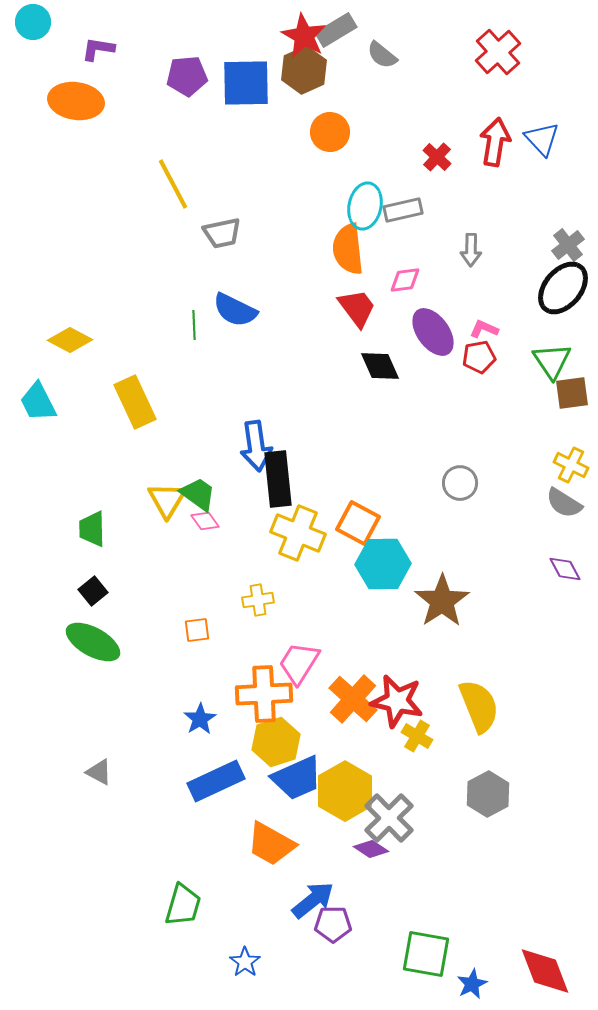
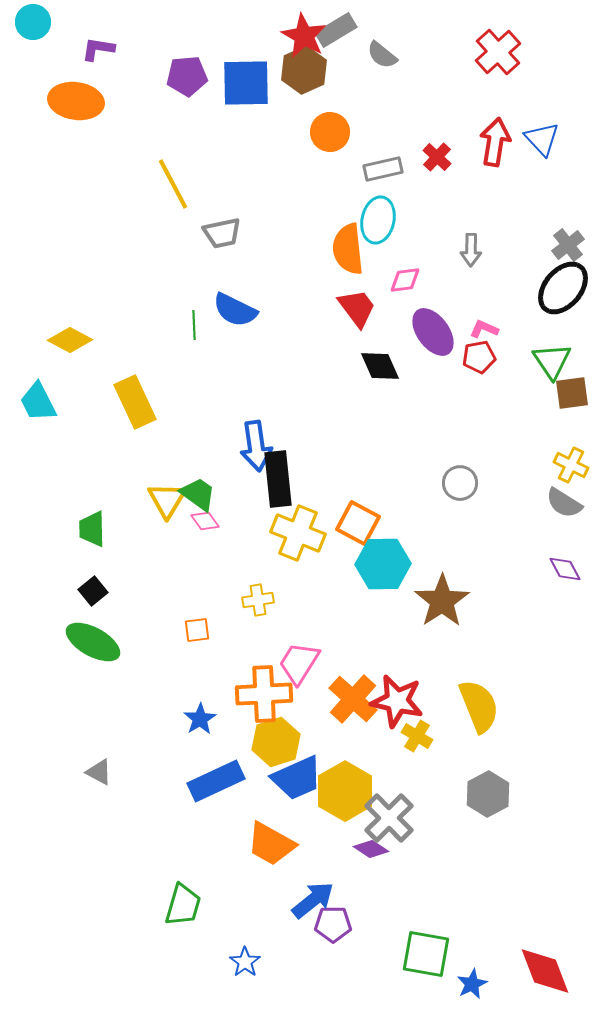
cyan ellipse at (365, 206): moved 13 px right, 14 px down
gray rectangle at (403, 210): moved 20 px left, 41 px up
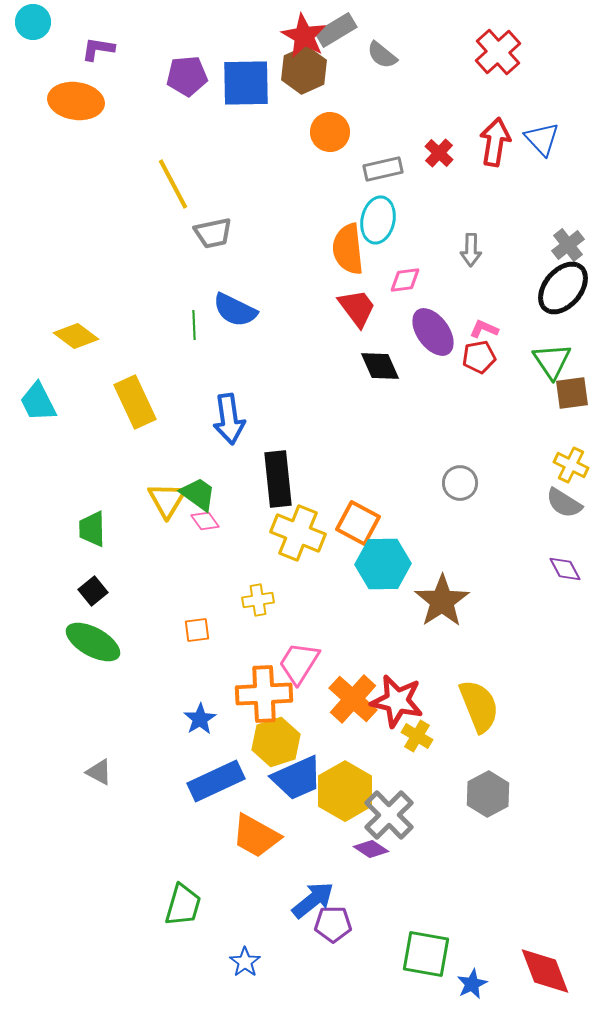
red cross at (437, 157): moved 2 px right, 4 px up
gray trapezoid at (222, 233): moved 9 px left
yellow diamond at (70, 340): moved 6 px right, 4 px up; rotated 9 degrees clockwise
blue arrow at (256, 446): moved 27 px left, 27 px up
gray cross at (389, 818): moved 3 px up
orange trapezoid at (271, 844): moved 15 px left, 8 px up
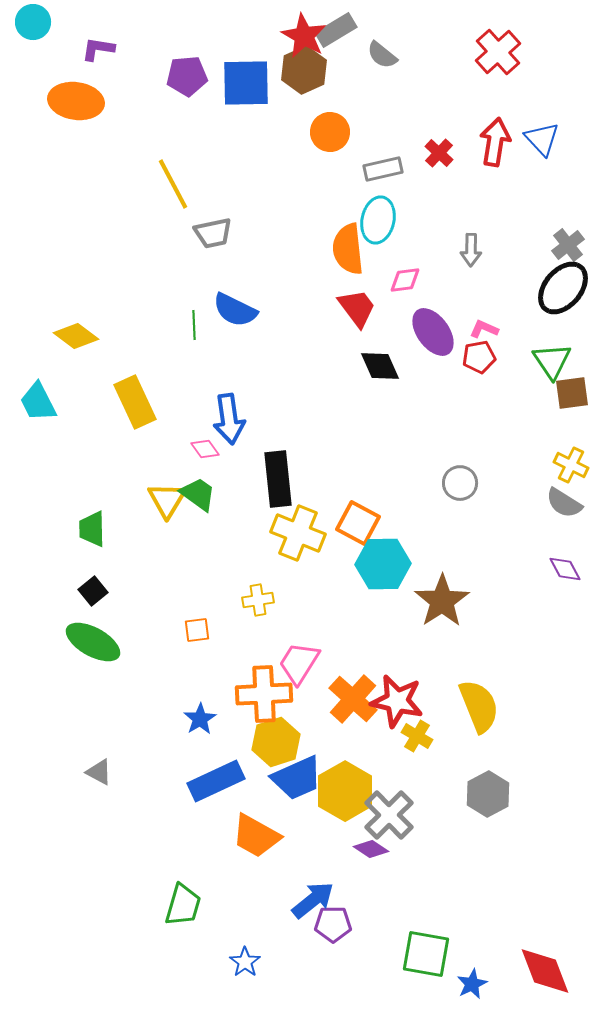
pink diamond at (205, 521): moved 72 px up
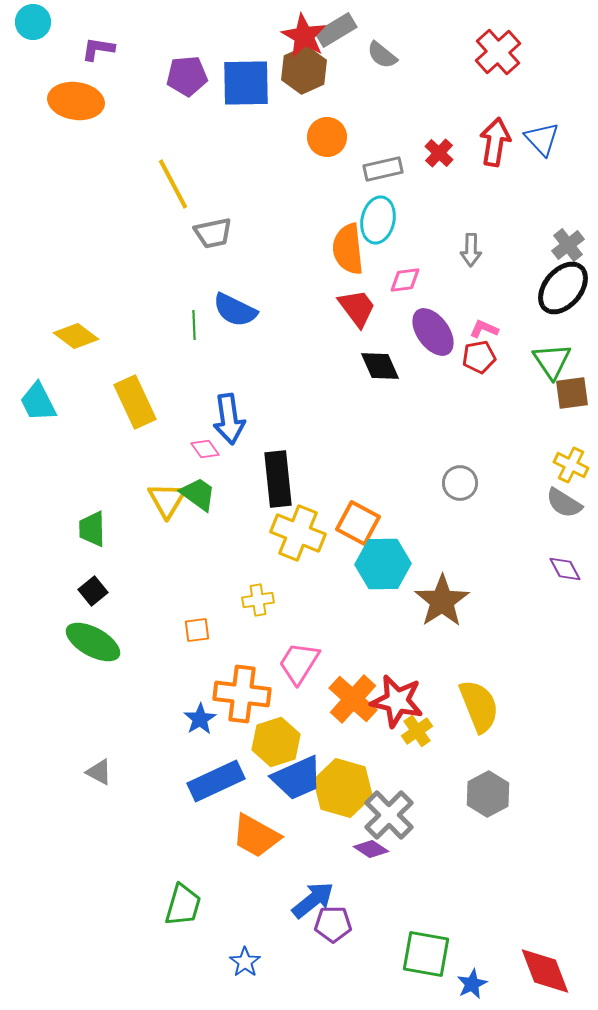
orange circle at (330, 132): moved 3 px left, 5 px down
orange cross at (264, 694): moved 22 px left; rotated 10 degrees clockwise
yellow cross at (417, 736): moved 5 px up; rotated 24 degrees clockwise
yellow hexagon at (345, 791): moved 2 px left, 3 px up; rotated 14 degrees counterclockwise
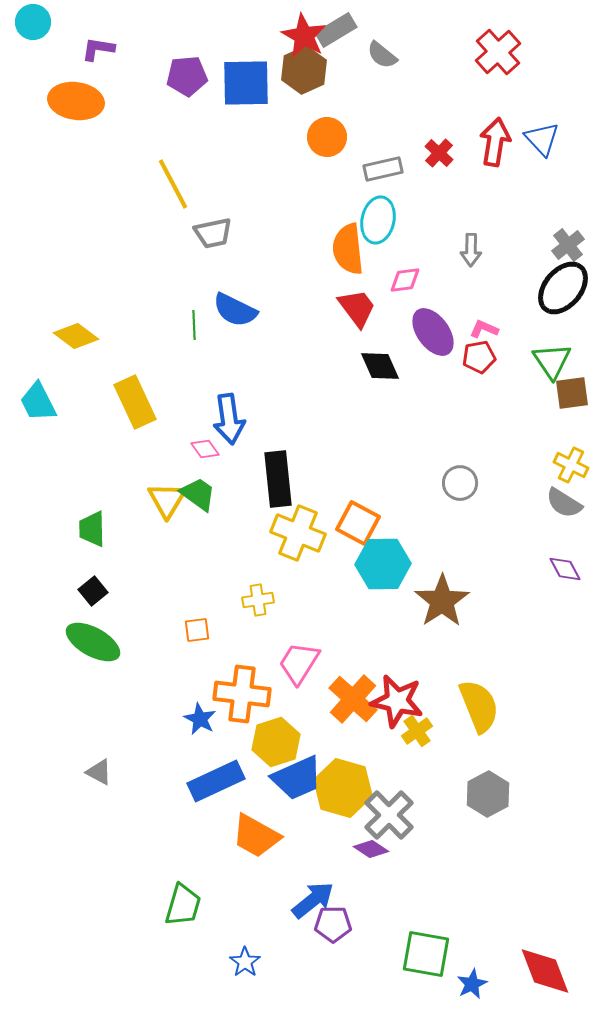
blue star at (200, 719): rotated 12 degrees counterclockwise
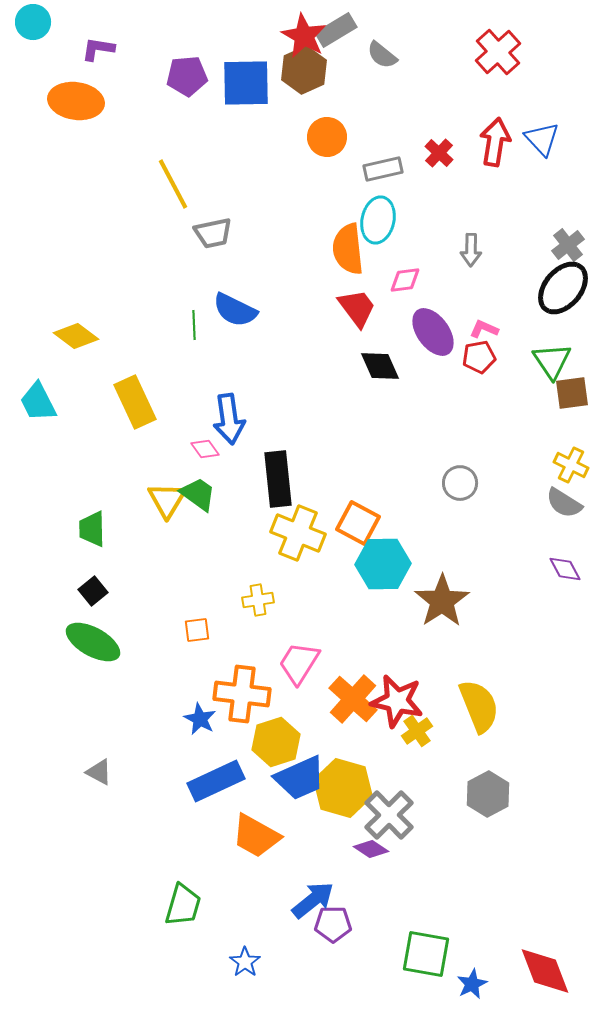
blue trapezoid at (297, 778): moved 3 px right
